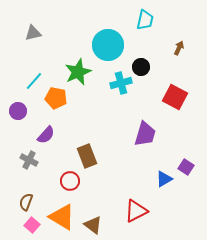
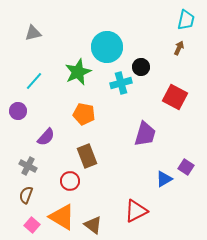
cyan trapezoid: moved 41 px right
cyan circle: moved 1 px left, 2 px down
orange pentagon: moved 28 px right, 16 px down
purple semicircle: moved 2 px down
gray cross: moved 1 px left, 6 px down
brown semicircle: moved 7 px up
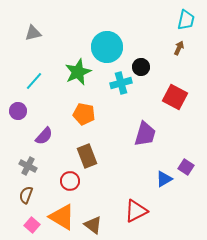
purple semicircle: moved 2 px left, 1 px up
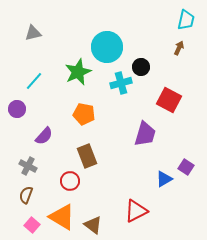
red square: moved 6 px left, 3 px down
purple circle: moved 1 px left, 2 px up
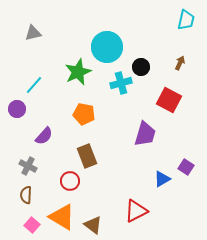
brown arrow: moved 1 px right, 15 px down
cyan line: moved 4 px down
blue triangle: moved 2 px left
brown semicircle: rotated 18 degrees counterclockwise
